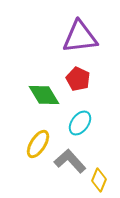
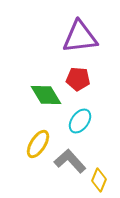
red pentagon: rotated 20 degrees counterclockwise
green diamond: moved 2 px right
cyan ellipse: moved 2 px up
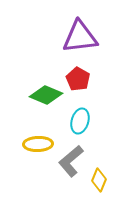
red pentagon: rotated 25 degrees clockwise
green diamond: rotated 36 degrees counterclockwise
cyan ellipse: rotated 20 degrees counterclockwise
yellow ellipse: rotated 56 degrees clockwise
gray L-shape: moved 1 px right; rotated 88 degrees counterclockwise
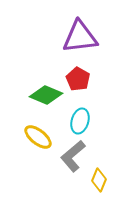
yellow ellipse: moved 7 px up; rotated 40 degrees clockwise
gray L-shape: moved 2 px right, 5 px up
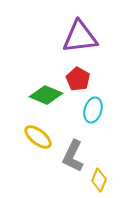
cyan ellipse: moved 13 px right, 11 px up
gray L-shape: rotated 24 degrees counterclockwise
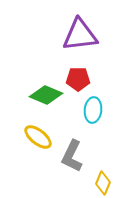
purple triangle: moved 2 px up
red pentagon: rotated 30 degrees counterclockwise
cyan ellipse: rotated 10 degrees counterclockwise
gray L-shape: moved 1 px left
yellow diamond: moved 4 px right, 3 px down
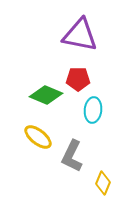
purple triangle: rotated 18 degrees clockwise
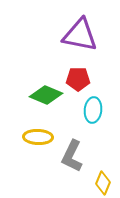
yellow ellipse: rotated 36 degrees counterclockwise
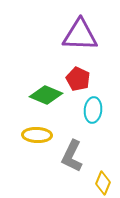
purple triangle: rotated 9 degrees counterclockwise
red pentagon: rotated 25 degrees clockwise
yellow ellipse: moved 1 px left, 2 px up
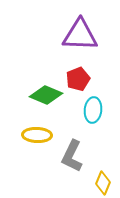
red pentagon: rotated 25 degrees clockwise
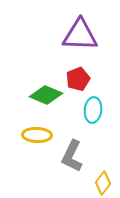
yellow diamond: rotated 15 degrees clockwise
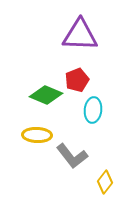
red pentagon: moved 1 px left, 1 px down
gray L-shape: rotated 64 degrees counterclockwise
yellow diamond: moved 2 px right, 1 px up
